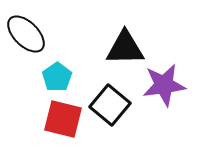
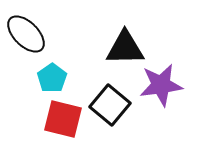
cyan pentagon: moved 5 px left, 1 px down
purple star: moved 3 px left
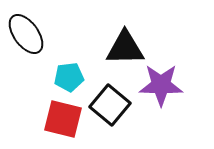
black ellipse: rotated 9 degrees clockwise
cyan pentagon: moved 17 px right, 1 px up; rotated 28 degrees clockwise
purple star: rotated 9 degrees clockwise
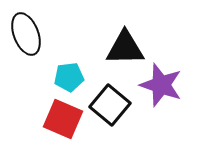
black ellipse: rotated 15 degrees clockwise
purple star: rotated 18 degrees clockwise
red square: rotated 9 degrees clockwise
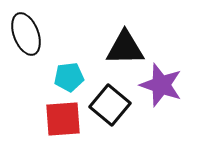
red square: rotated 27 degrees counterclockwise
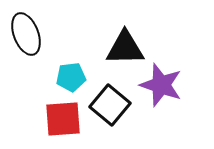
cyan pentagon: moved 2 px right
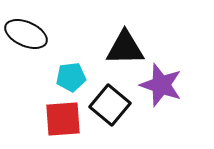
black ellipse: rotated 45 degrees counterclockwise
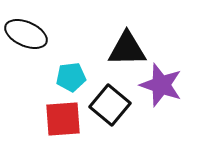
black triangle: moved 2 px right, 1 px down
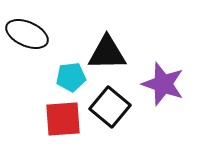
black ellipse: moved 1 px right
black triangle: moved 20 px left, 4 px down
purple star: moved 2 px right, 1 px up
black square: moved 2 px down
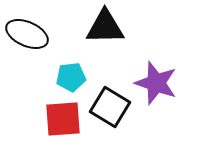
black triangle: moved 2 px left, 26 px up
purple star: moved 7 px left, 1 px up
black square: rotated 9 degrees counterclockwise
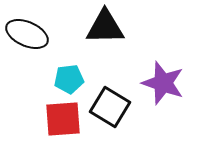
cyan pentagon: moved 2 px left, 2 px down
purple star: moved 7 px right
